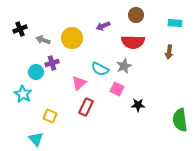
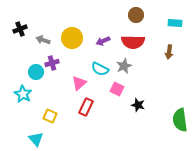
purple arrow: moved 15 px down
black star: rotated 16 degrees clockwise
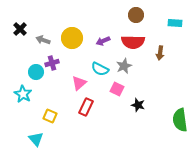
black cross: rotated 24 degrees counterclockwise
brown arrow: moved 9 px left, 1 px down
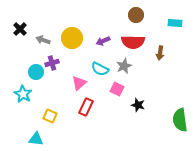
cyan triangle: rotated 42 degrees counterclockwise
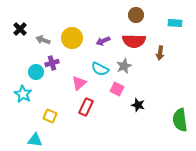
red semicircle: moved 1 px right, 1 px up
cyan triangle: moved 1 px left, 1 px down
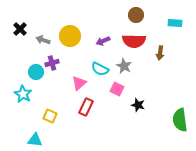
yellow circle: moved 2 px left, 2 px up
gray star: rotated 21 degrees counterclockwise
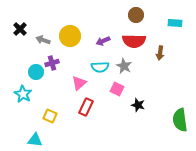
cyan semicircle: moved 2 px up; rotated 30 degrees counterclockwise
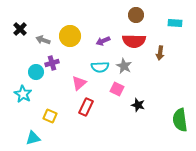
cyan triangle: moved 2 px left, 2 px up; rotated 21 degrees counterclockwise
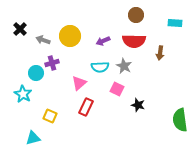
cyan circle: moved 1 px down
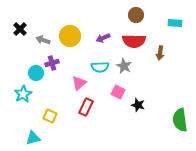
purple arrow: moved 3 px up
pink square: moved 1 px right, 3 px down
cyan star: rotated 12 degrees clockwise
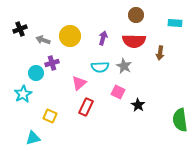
black cross: rotated 24 degrees clockwise
purple arrow: rotated 128 degrees clockwise
black star: rotated 16 degrees clockwise
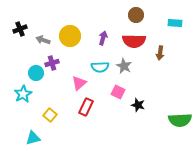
black star: rotated 16 degrees counterclockwise
yellow square: moved 1 px up; rotated 16 degrees clockwise
green semicircle: rotated 85 degrees counterclockwise
